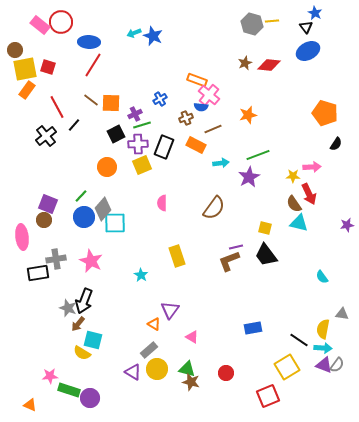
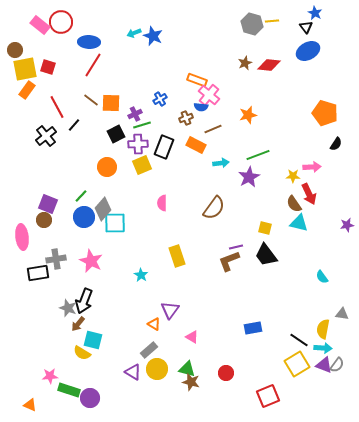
yellow square at (287, 367): moved 10 px right, 3 px up
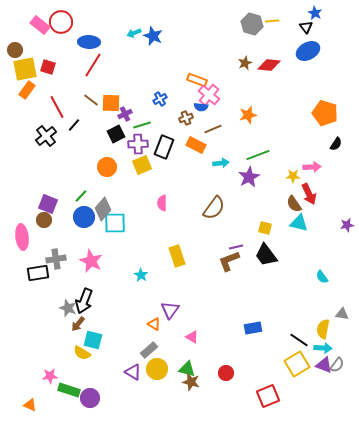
purple cross at (135, 114): moved 10 px left
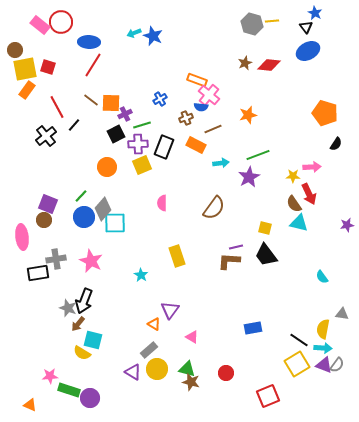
brown L-shape at (229, 261): rotated 25 degrees clockwise
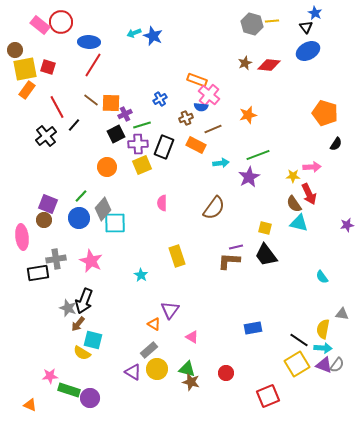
blue circle at (84, 217): moved 5 px left, 1 px down
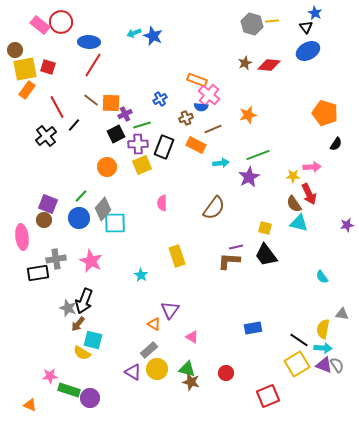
gray semicircle at (337, 365): rotated 70 degrees counterclockwise
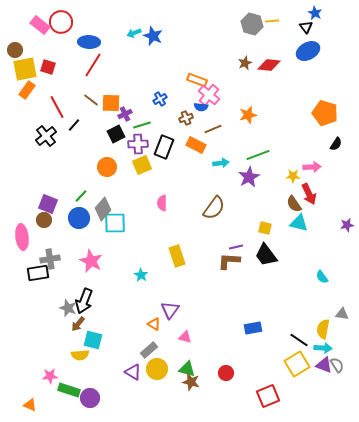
gray cross at (56, 259): moved 6 px left
pink triangle at (192, 337): moved 7 px left; rotated 16 degrees counterclockwise
yellow semicircle at (82, 353): moved 2 px left, 2 px down; rotated 36 degrees counterclockwise
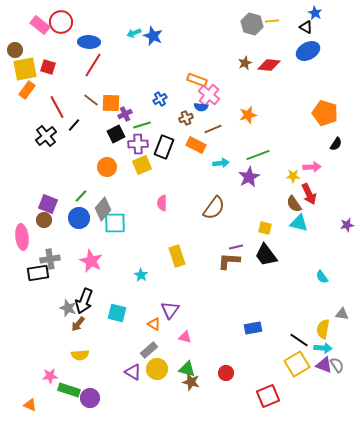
black triangle at (306, 27): rotated 24 degrees counterclockwise
cyan square at (93, 340): moved 24 px right, 27 px up
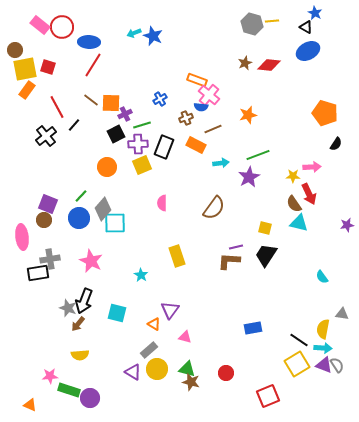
red circle at (61, 22): moved 1 px right, 5 px down
black trapezoid at (266, 255): rotated 70 degrees clockwise
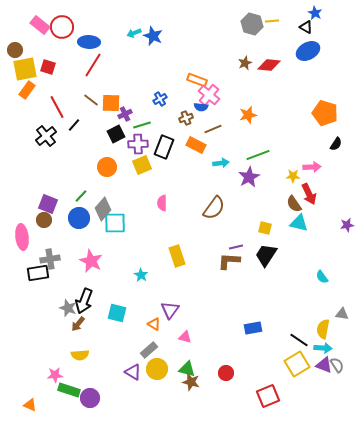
pink star at (50, 376): moved 5 px right, 1 px up
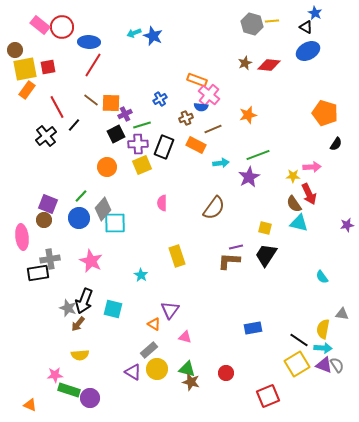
red square at (48, 67): rotated 28 degrees counterclockwise
cyan square at (117, 313): moved 4 px left, 4 px up
